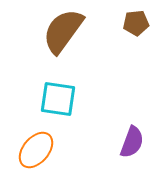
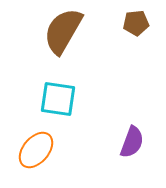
brown semicircle: rotated 6 degrees counterclockwise
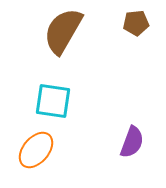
cyan square: moved 5 px left, 2 px down
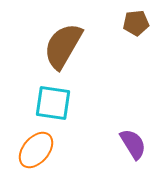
brown semicircle: moved 15 px down
cyan square: moved 2 px down
purple semicircle: moved 1 px right, 2 px down; rotated 52 degrees counterclockwise
